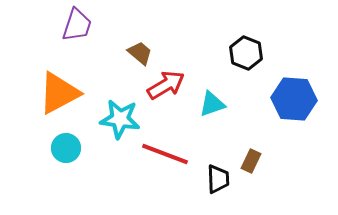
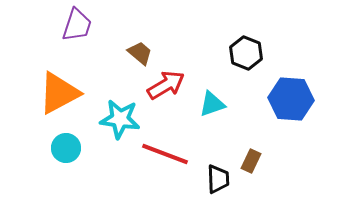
blue hexagon: moved 3 px left
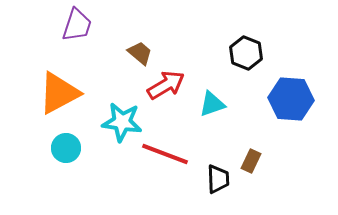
cyan star: moved 2 px right, 3 px down
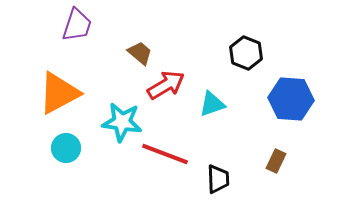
brown rectangle: moved 25 px right
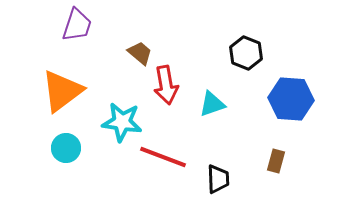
red arrow: rotated 111 degrees clockwise
orange triangle: moved 3 px right, 2 px up; rotated 9 degrees counterclockwise
red line: moved 2 px left, 3 px down
brown rectangle: rotated 10 degrees counterclockwise
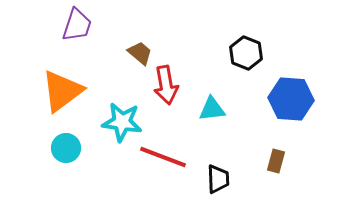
cyan triangle: moved 5 px down; rotated 12 degrees clockwise
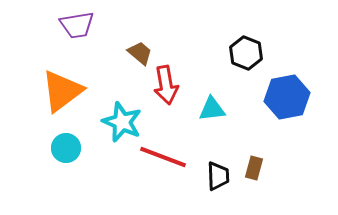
purple trapezoid: rotated 63 degrees clockwise
blue hexagon: moved 4 px left, 2 px up; rotated 15 degrees counterclockwise
cyan star: rotated 15 degrees clockwise
brown rectangle: moved 22 px left, 7 px down
black trapezoid: moved 3 px up
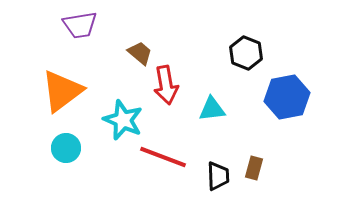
purple trapezoid: moved 3 px right
cyan star: moved 1 px right, 2 px up
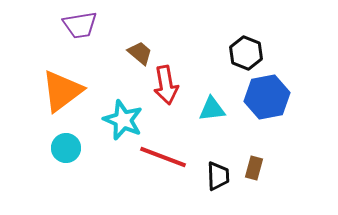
blue hexagon: moved 20 px left
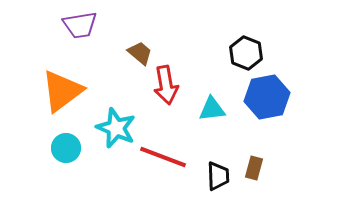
cyan star: moved 7 px left, 8 px down
